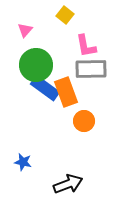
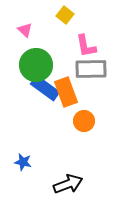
pink triangle: rotated 28 degrees counterclockwise
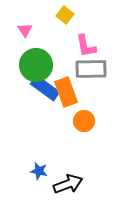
pink triangle: rotated 14 degrees clockwise
blue star: moved 16 px right, 9 px down
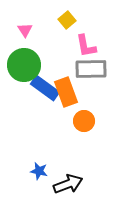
yellow square: moved 2 px right, 5 px down; rotated 12 degrees clockwise
green circle: moved 12 px left
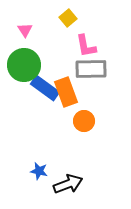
yellow square: moved 1 px right, 2 px up
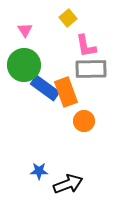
blue star: rotated 12 degrees counterclockwise
